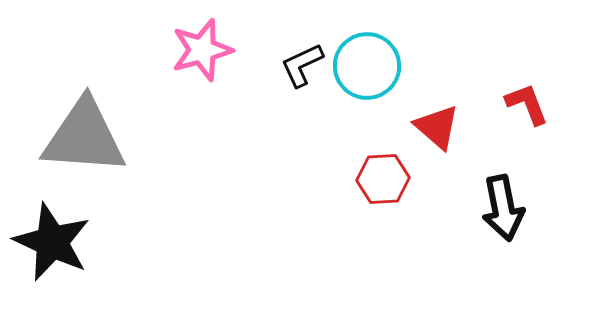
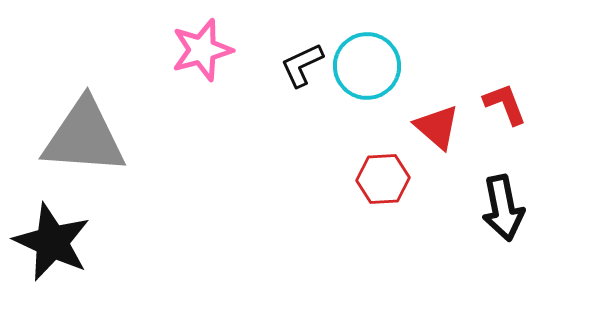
red L-shape: moved 22 px left
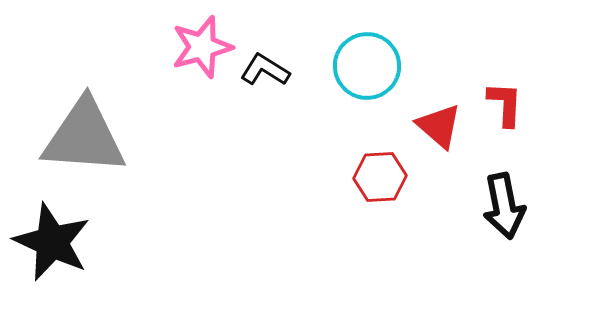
pink star: moved 3 px up
black L-shape: moved 37 px left, 5 px down; rotated 57 degrees clockwise
red L-shape: rotated 24 degrees clockwise
red triangle: moved 2 px right, 1 px up
red hexagon: moved 3 px left, 2 px up
black arrow: moved 1 px right, 2 px up
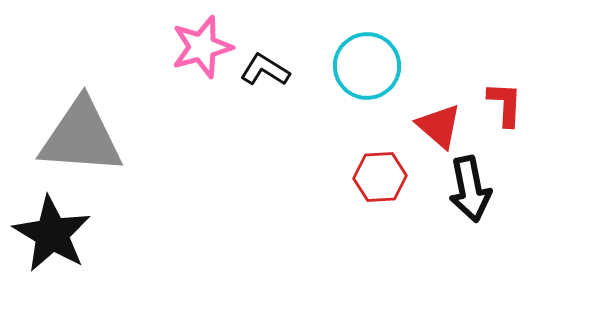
gray triangle: moved 3 px left
black arrow: moved 34 px left, 17 px up
black star: moved 8 px up; rotated 6 degrees clockwise
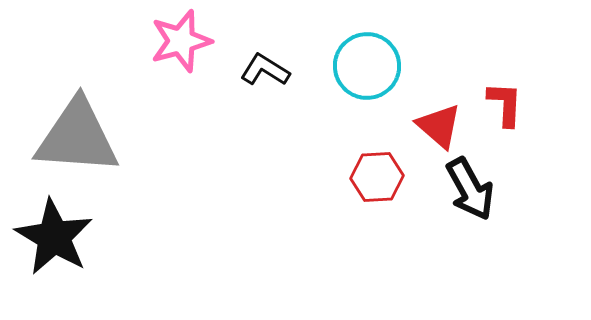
pink star: moved 21 px left, 6 px up
gray triangle: moved 4 px left
red hexagon: moved 3 px left
black arrow: rotated 18 degrees counterclockwise
black star: moved 2 px right, 3 px down
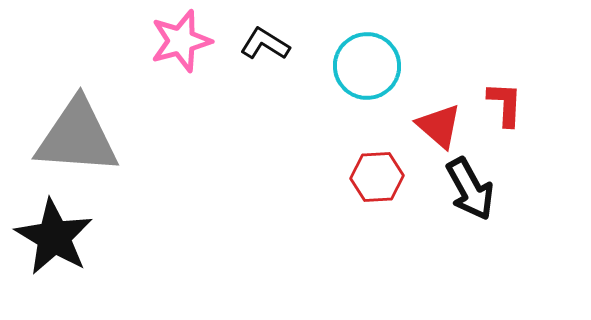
black L-shape: moved 26 px up
